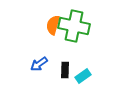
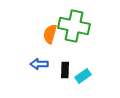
orange semicircle: moved 3 px left, 9 px down
blue arrow: rotated 36 degrees clockwise
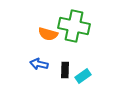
orange semicircle: moved 2 px left; rotated 90 degrees counterclockwise
blue arrow: rotated 12 degrees clockwise
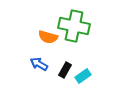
orange semicircle: moved 3 px down
blue arrow: rotated 18 degrees clockwise
black rectangle: rotated 28 degrees clockwise
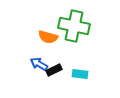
black rectangle: moved 11 px left; rotated 35 degrees clockwise
cyan rectangle: moved 3 px left, 2 px up; rotated 42 degrees clockwise
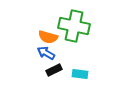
blue arrow: moved 7 px right, 11 px up
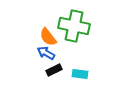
orange semicircle: rotated 36 degrees clockwise
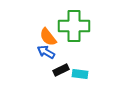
green cross: rotated 12 degrees counterclockwise
blue arrow: moved 1 px up
black rectangle: moved 7 px right
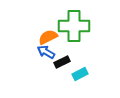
orange semicircle: rotated 102 degrees clockwise
black rectangle: moved 1 px right, 8 px up
cyan rectangle: rotated 35 degrees counterclockwise
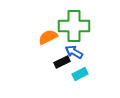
blue arrow: moved 28 px right
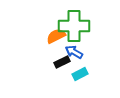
orange semicircle: moved 8 px right, 1 px up
